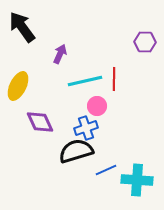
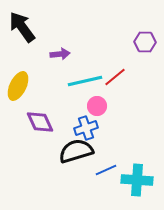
purple arrow: rotated 60 degrees clockwise
red line: moved 1 px right, 2 px up; rotated 50 degrees clockwise
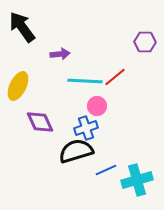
cyan line: rotated 16 degrees clockwise
cyan cross: rotated 20 degrees counterclockwise
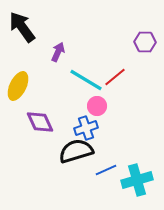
purple arrow: moved 2 px left, 2 px up; rotated 60 degrees counterclockwise
cyan line: moved 1 px right, 1 px up; rotated 28 degrees clockwise
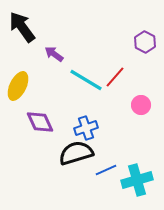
purple hexagon: rotated 25 degrees clockwise
purple arrow: moved 4 px left, 2 px down; rotated 78 degrees counterclockwise
red line: rotated 10 degrees counterclockwise
pink circle: moved 44 px right, 1 px up
black semicircle: moved 2 px down
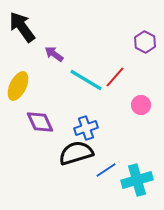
blue line: rotated 10 degrees counterclockwise
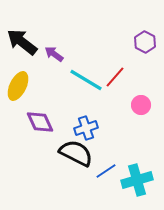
black arrow: moved 15 px down; rotated 16 degrees counterclockwise
black semicircle: rotated 44 degrees clockwise
blue line: moved 1 px down
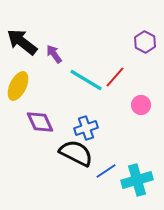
purple arrow: rotated 18 degrees clockwise
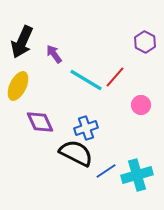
black arrow: rotated 104 degrees counterclockwise
cyan cross: moved 5 px up
